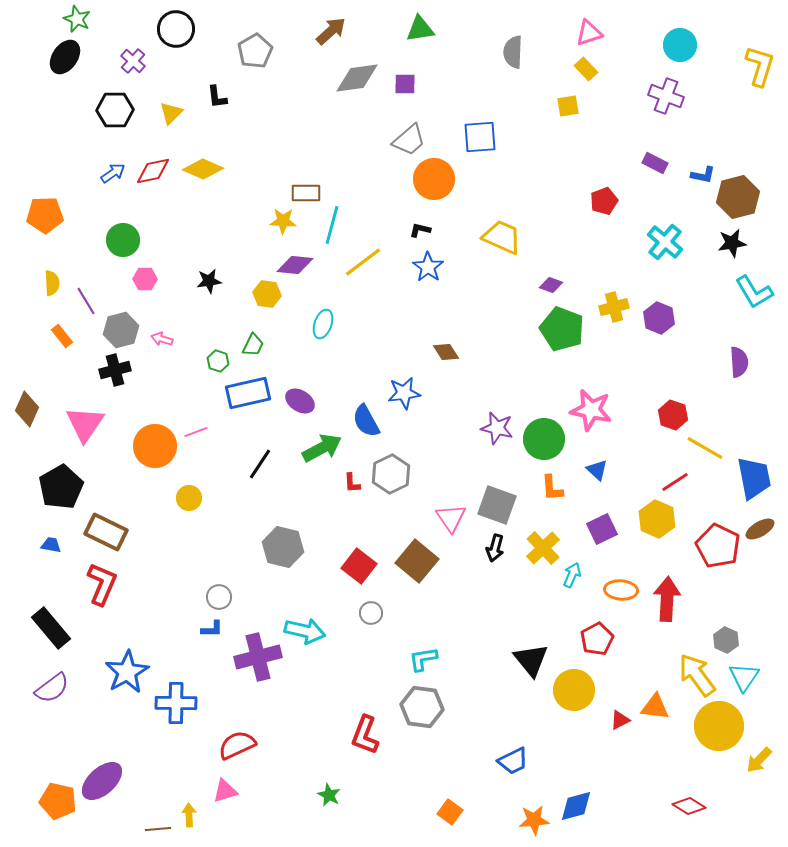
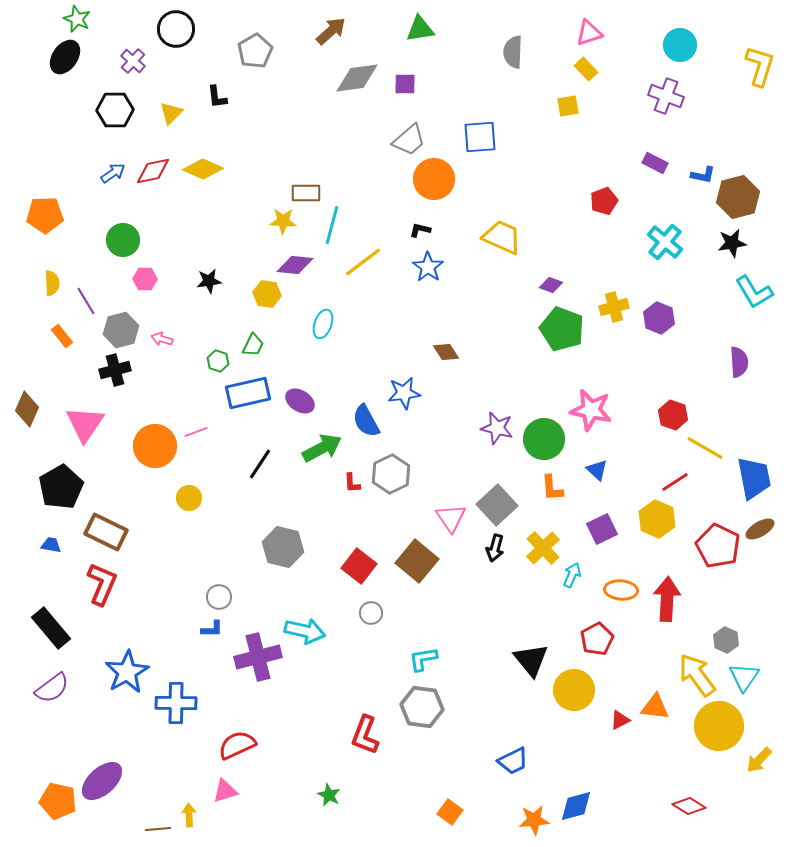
gray square at (497, 505): rotated 27 degrees clockwise
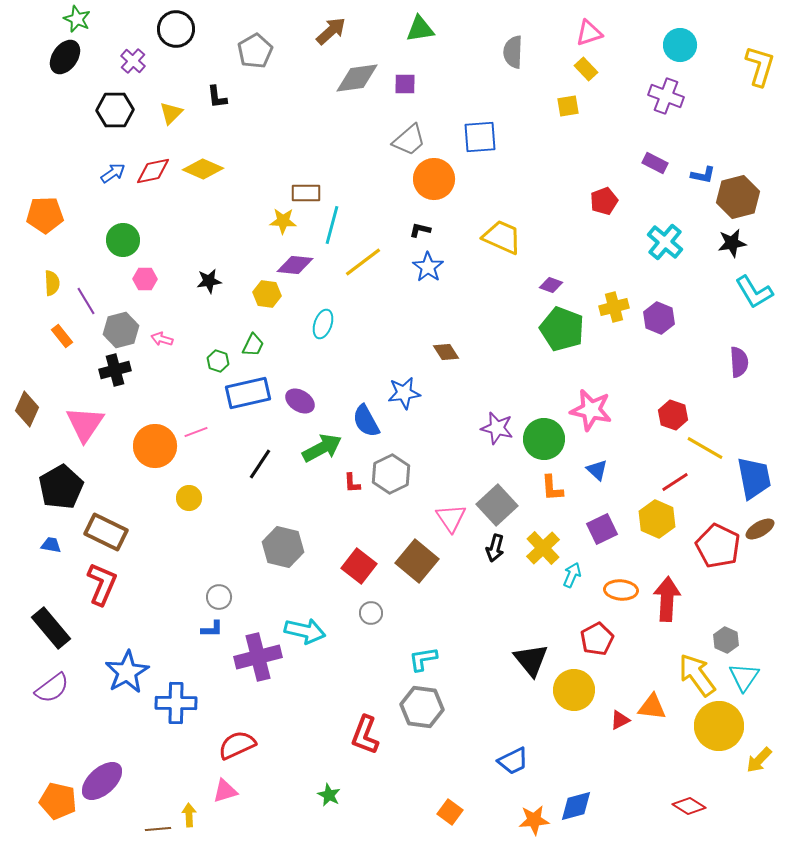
orange triangle at (655, 707): moved 3 px left
